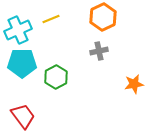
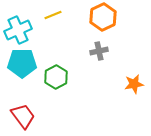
yellow line: moved 2 px right, 4 px up
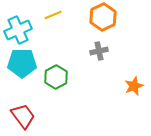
orange star: moved 2 px down; rotated 12 degrees counterclockwise
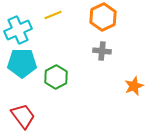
gray cross: moved 3 px right; rotated 18 degrees clockwise
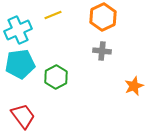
cyan pentagon: moved 2 px left, 1 px down; rotated 8 degrees counterclockwise
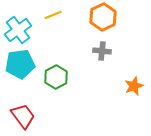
cyan cross: rotated 12 degrees counterclockwise
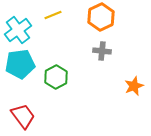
orange hexagon: moved 2 px left
